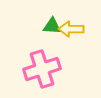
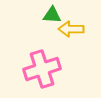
green triangle: moved 11 px up
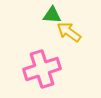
yellow arrow: moved 2 px left, 3 px down; rotated 35 degrees clockwise
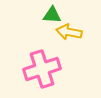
yellow arrow: rotated 25 degrees counterclockwise
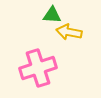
pink cross: moved 4 px left, 1 px up
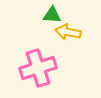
yellow arrow: moved 1 px left
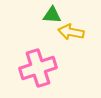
yellow arrow: moved 3 px right
